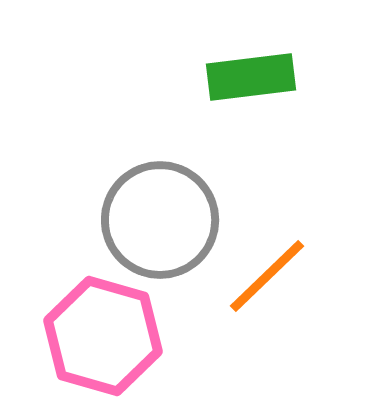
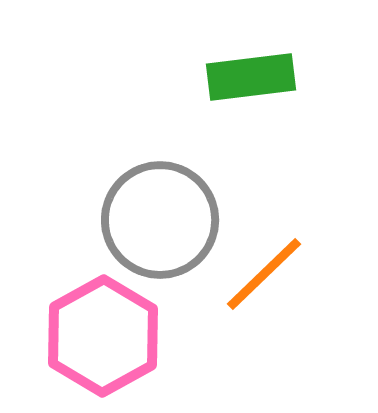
orange line: moved 3 px left, 2 px up
pink hexagon: rotated 15 degrees clockwise
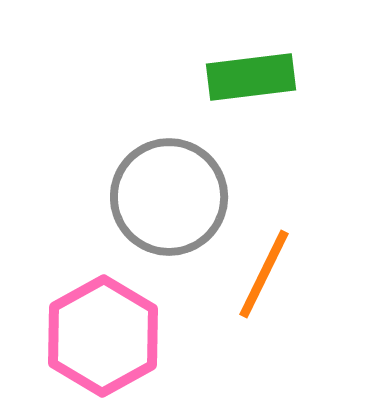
gray circle: moved 9 px right, 23 px up
orange line: rotated 20 degrees counterclockwise
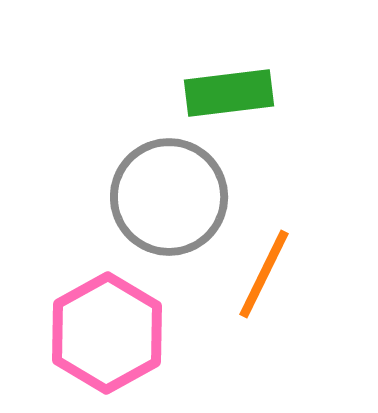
green rectangle: moved 22 px left, 16 px down
pink hexagon: moved 4 px right, 3 px up
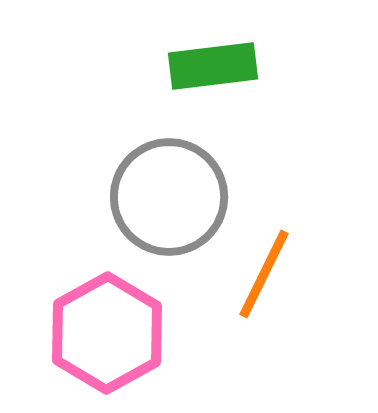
green rectangle: moved 16 px left, 27 px up
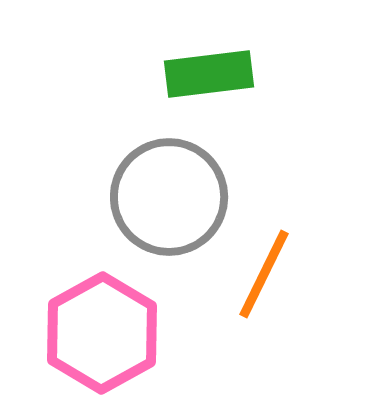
green rectangle: moved 4 px left, 8 px down
pink hexagon: moved 5 px left
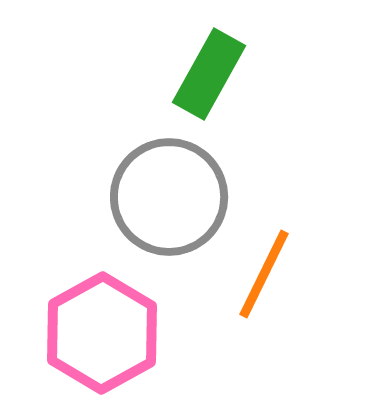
green rectangle: rotated 54 degrees counterclockwise
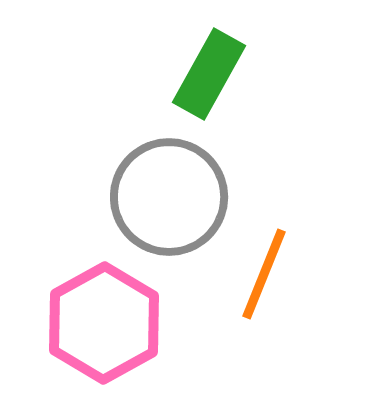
orange line: rotated 4 degrees counterclockwise
pink hexagon: moved 2 px right, 10 px up
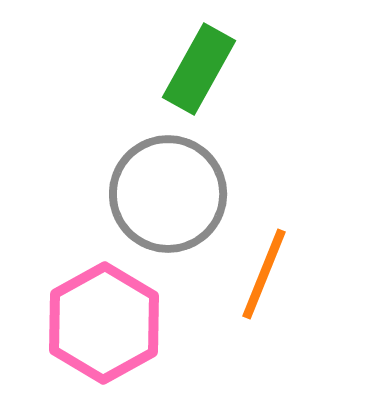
green rectangle: moved 10 px left, 5 px up
gray circle: moved 1 px left, 3 px up
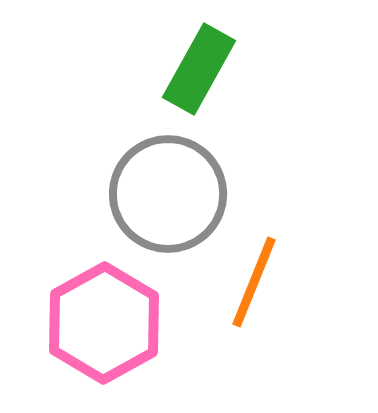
orange line: moved 10 px left, 8 px down
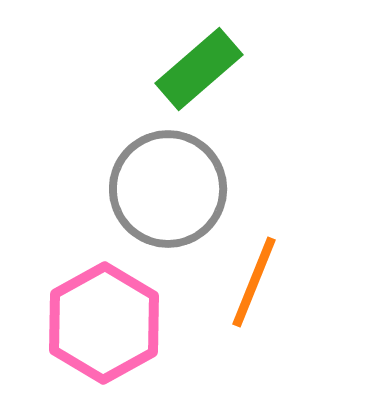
green rectangle: rotated 20 degrees clockwise
gray circle: moved 5 px up
